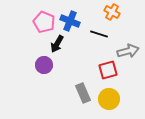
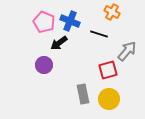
black arrow: moved 2 px right, 1 px up; rotated 24 degrees clockwise
gray arrow: moved 1 px left; rotated 35 degrees counterclockwise
gray rectangle: moved 1 px down; rotated 12 degrees clockwise
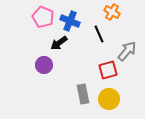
pink pentagon: moved 1 px left, 5 px up
black line: rotated 48 degrees clockwise
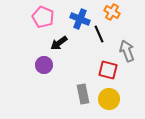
blue cross: moved 10 px right, 2 px up
gray arrow: rotated 60 degrees counterclockwise
red square: rotated 30 degrees clockwise
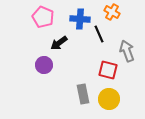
blue cross: rotated 18 degrees counterclockwise
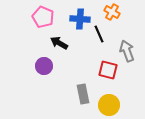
black arrow: rotated 66 degrees clockwise
purple circle: moved 1 px down
yellow circle: moved 6 px down
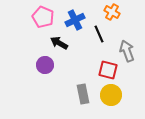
blue cross: moved 5 px left, 1 px down; rotated 30 degrees counterclockwise
purple circle: moved 1 px right, 1 px up
yellow circle: moved 2 px right, 10 px up
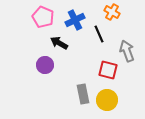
yellow circle: moved 4 px left, 5 px down
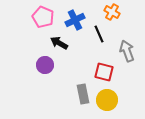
red square: moved 4 px left, 2 px down
